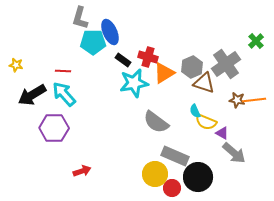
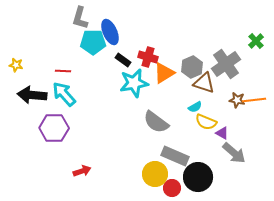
black arrow: rotated 36 degrees clockwise
cyan semicircle: moved 4 px up; rotated 96 degrees counterclockwise
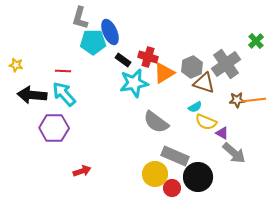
brown star: rotated 14 degrees counterclockwise
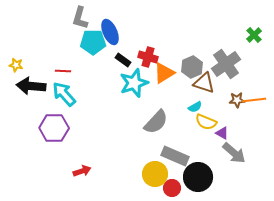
green cross: moved 2 px left, 6 px up
cyan star: rotated 8 degrees counterclockwise
black arrow: moved 1 px left, 9 px up
gray semicircle: rotated 84 degrees counterclockwise
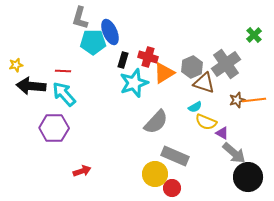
black rectangle: rotated 70 degrees clockwise
yellow star: rotated 24 degrees counterclockwise
brown star: rotated 14 degrees counterclockwise
black circle: moved 50 px right
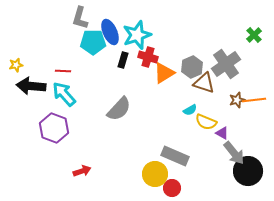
cyan star: moved 3 px right, 48 px up
cyan semicircle: moved 5 px left, 3 px down
gray semicircle: moved 37 px left, 13 px up
purple hexagon: rotated 20 degrees clockwise
gray arrow: rotated 10 degrees clockwise
black circle: moved 6 px up
